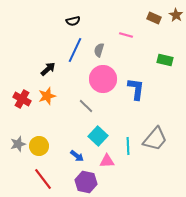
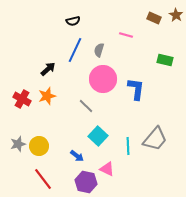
pink triangle: moved 8 px down; rotated 28 degrees clockwise
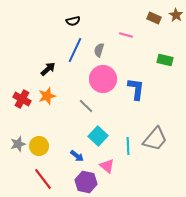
pink triangle: moved 3 px up; rotated 14 degrees clockwise
